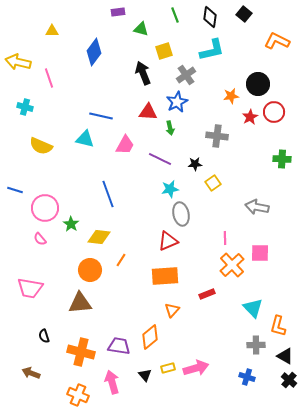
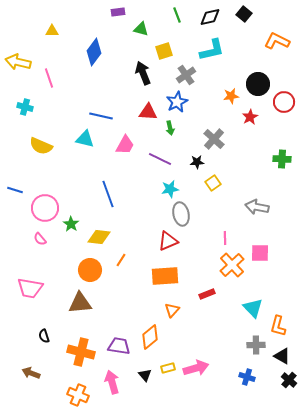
green line at (175, 15): moved 2 px right
black diamond at (210, 17): rotated 70 degrees clockwise
red circle at (274, 112): moved 10 px right, 10 px up
gray cross at (217, 136): moved 3 px left, 3 px down; rotated 35 degrees clockwise
black star at (195, 164): moved 2 px right, 2 px up
black triangle at (285, 356): moved 3 px left
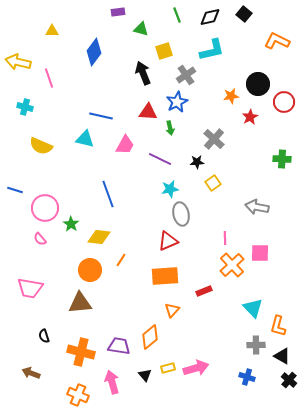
red rectangle at (207, 294): moved 3 px left, 3 px up
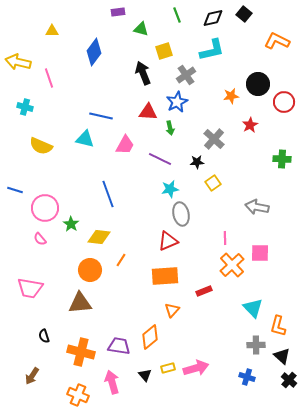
black diamond at (210, 17): moved 3 px right, 1 px down
red star at (250, 117): moved 8 px down
black triangle at (282, 356): rotated 12 degrees clockwise
brown arrow at (31, 373): moved 1 px right, 3 px down; rotated 78 degrees counterclockwise
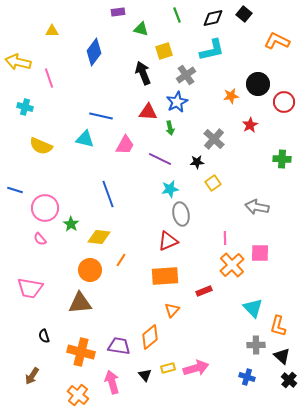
orange cross at (78, 395): rotated 15 degrees clockwise
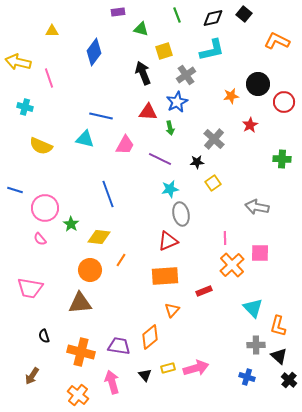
black triangle at (282, 356): moved 3 px left
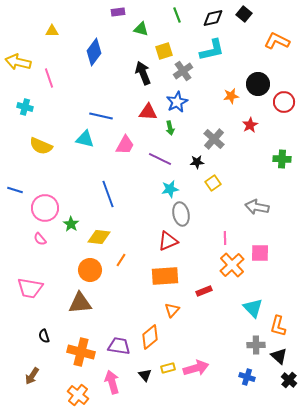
gray cross at (186, 75): moved 3 px left, 4 px up
